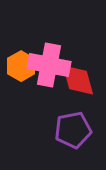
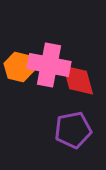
orange hexagon: moved 2 px left, 1 px down; rotated 16 degrees counterclockwise
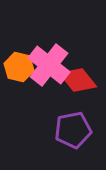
pink cross: rotated 27 degrees clockwise
red diamond: rotated 24 degrees counterclockwise
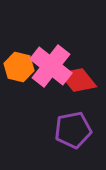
pink cross: moved 2 px right, 1 px down
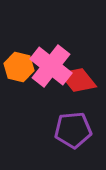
purple pentagon: rotated 6 degrees clockwise
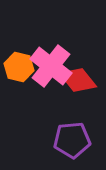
purple pentagon: moved 1 px left, 10 px down
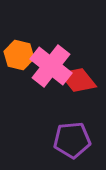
orange hexagon: moved 12 px up
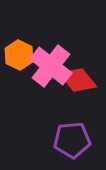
orange hexagon: rotated 12 degrees clockwise
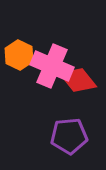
pink cross: moved 1 px right; rotated 15 degrees counterclockwise
purple pentagon: moved 3 px left, 4 px up
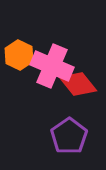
red diamond: moved 4 px down
purple pentagon: rotated 30 degrees counterclockwise
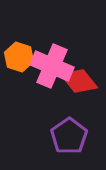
orange hexagon: moved 2 px down; rotated 8 degrees counterclockwise
red diamond: moved 1 px right, 3 px up
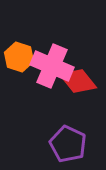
red diamond: moved 1 px left
purple pentagon: moved 1 px left, 8 px down; rotated 12 degrees counterclockwise
